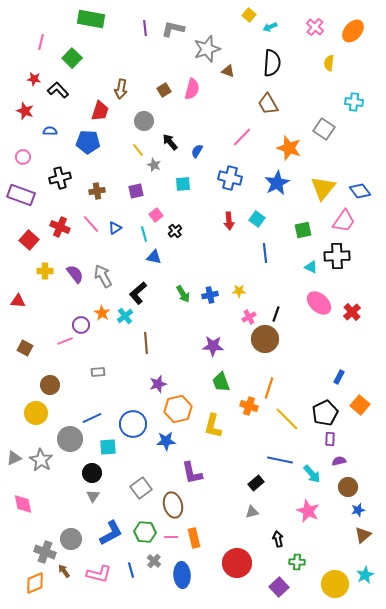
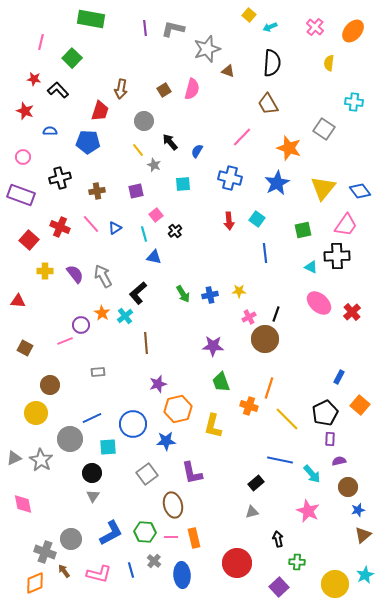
pink trapezoid at (344, 221): moved 2 px right, 4 px down
gray square at (141, 488): moved 6 px right, 14 px up
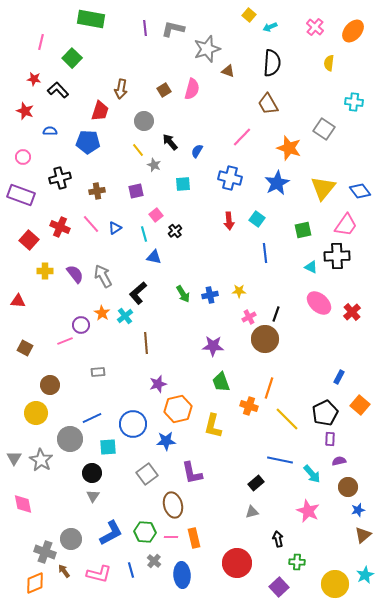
gray triangle at (14, 458): rotated 35 degrees counterclockwise
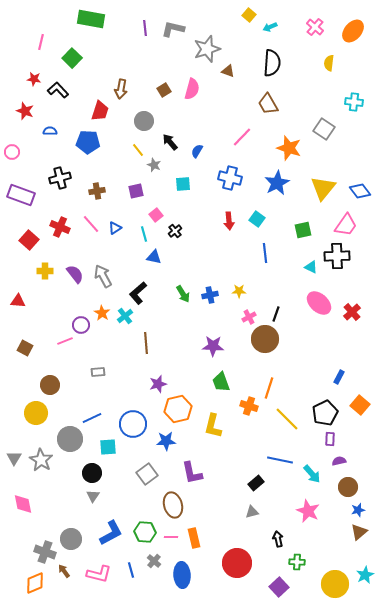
pink circle at (23, 157): moved 11 px left, 5 px up
brown triangle at (363, 535): moved 4 px left, 3 px up
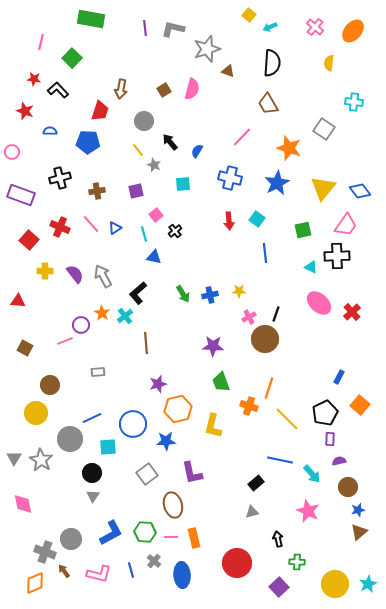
cyan star at (365, 575): moved 3 px right, 9 px down
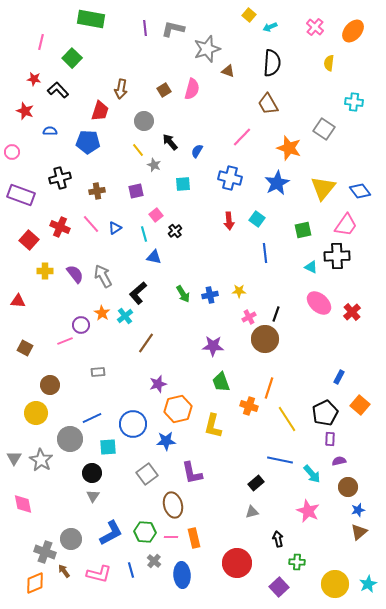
brown line at (146, 343): rotated 40 degrees clockwise
yellow line at (287, 419): rotated 12 degrees clockwise
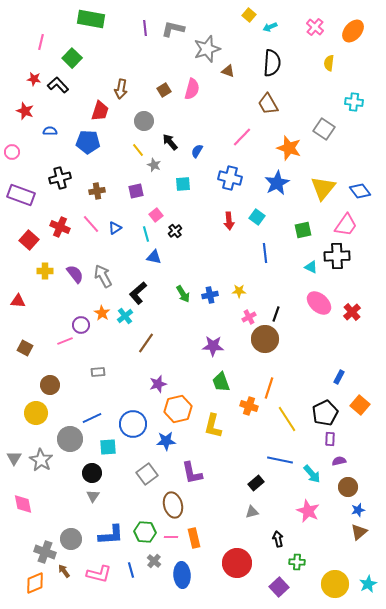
black L-shape at (58, 90): moved 5 px up
cyan square at (257, 219): moved 2 px up
cyan line at (144, 234): moved 2 px right
blue L-shape at (111, 533): moved 2 px down; rotated 24 degrees clockwise
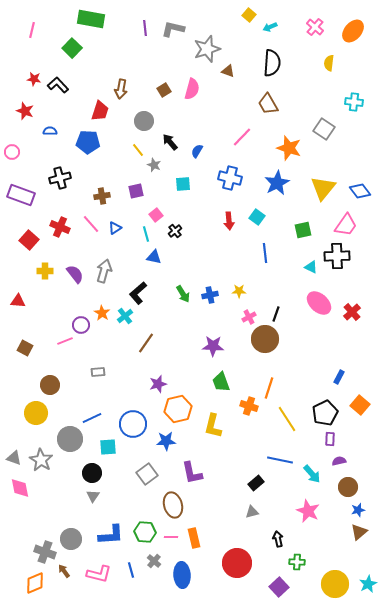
pink line at (41, 42): moved 9 px left, 12 px up
green square at (72, 58): moved 10 px up
brown cross at (97, 191): moved 5 px right, 5 px down
gray arrow at (103, 276): moved 1 px right, 5 px up; rotated 45 degrees clockwise
gray triangle at (14, 458): rotated 42 degrees counterclockwise
pink diamond at (23, 504): moved 3 px left, 16 px up
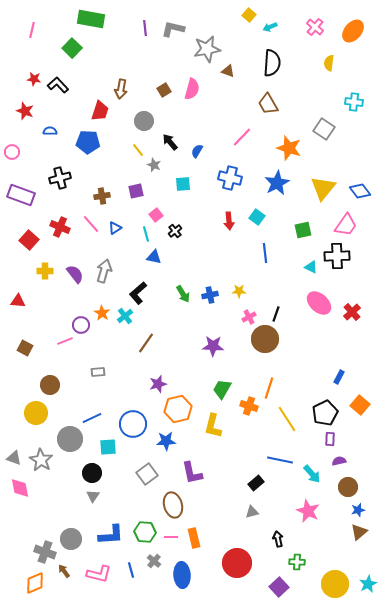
gray star at (207, 49): rotated 8 degrees clockwise
green trapezoid at (221, 382): moved 1 px right, 7 px down; rotated 50 degrees clockwise
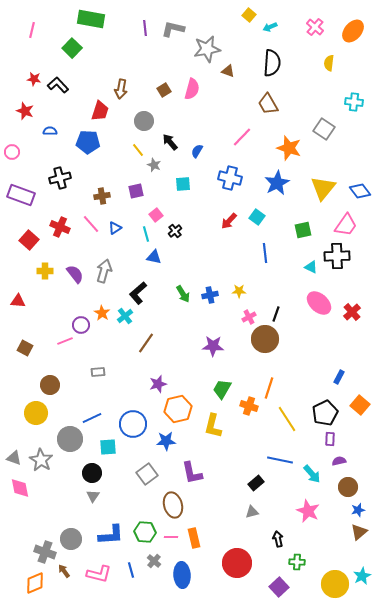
red arrow at (229, 221): rotated 48 degrees clockwise
cyan star at (368, 584): moved 6 px left, 8 px up
